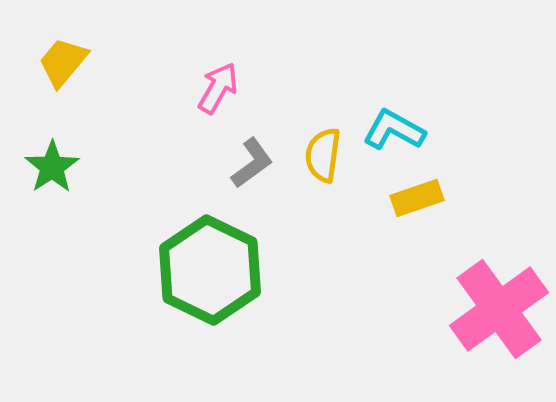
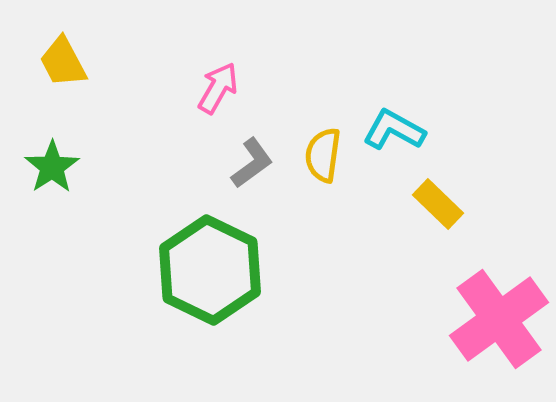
yellow trapezoid: rotated 68 degrees counterclockwise
yellow rectangle: moved 21 px right, 6 px down; rotated 63 degrees clockwise
pink cross: moved 10 px down
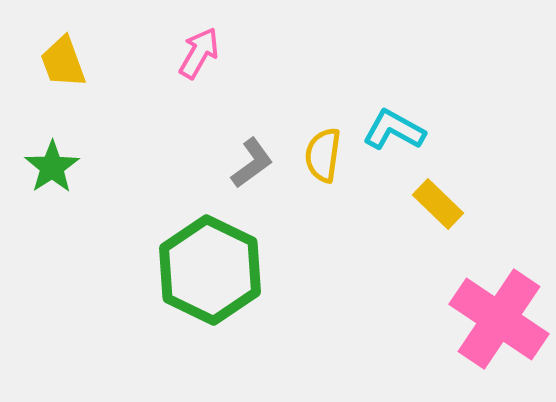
yellow trapezoid: rotated 8 degrees clockwise
pink arrow: moved 19 px left, 35 px up
pink cross: rotated 20 degrees counterclockwise
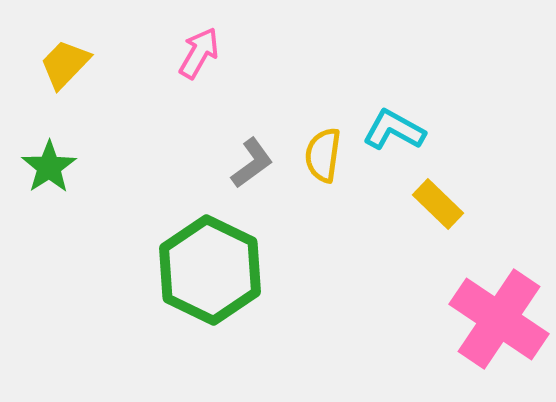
yellow trapezoid: moved 2 px right, 2 px down; rotated 64 degrees clockwise
green star: moved 3 px left
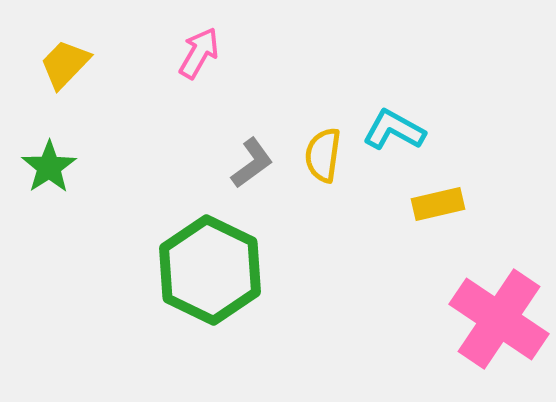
yellow rectangle: rotated 57 degrees counterclockwise
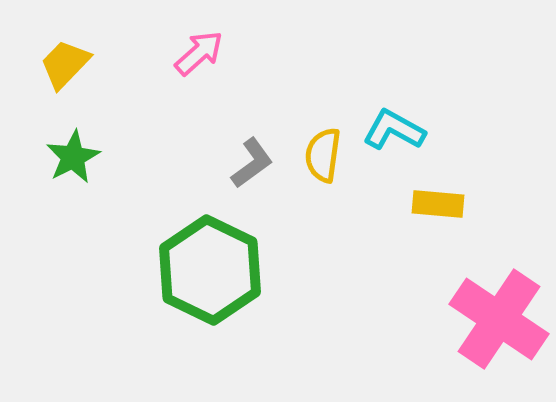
pink arrow: rotated 18 degrees clockwise
green star: moved 24 px right, 10 px up; rotated 6 degrees clockwise
yellow rectangle: rotated 18 degrees clockwise
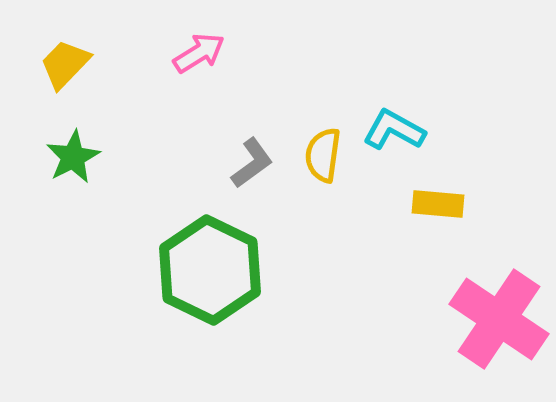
pink arrow: rotated 10 degrees clockwise
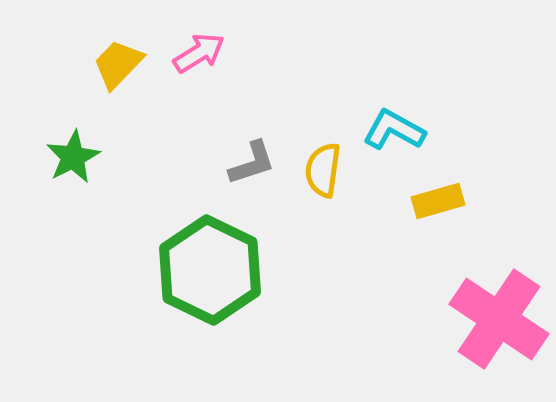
yellow trapezoid: moved 53 px right
yellow semicircle: moved 15 px down
gray L-shape: rotated 18 degrees clockwise
yellow rectangle: moved 3 px up; rotated 21 degrees counterclockwise
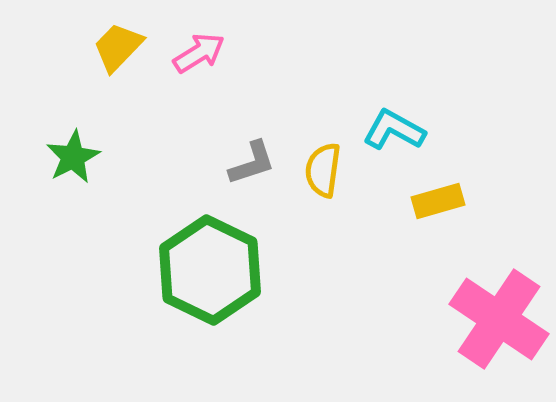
yellow trapezoid: moved 17 px up
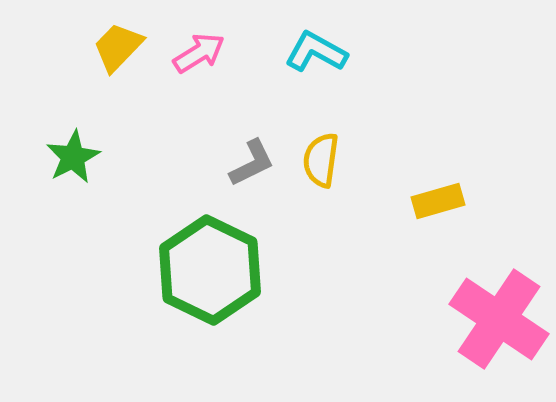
cyan L-shape: moved 78 px left, 78 px up
gray L-shape: rotated 8 degrees counterclockwise
yellow semicircle: moved 2 px left, 10 px up
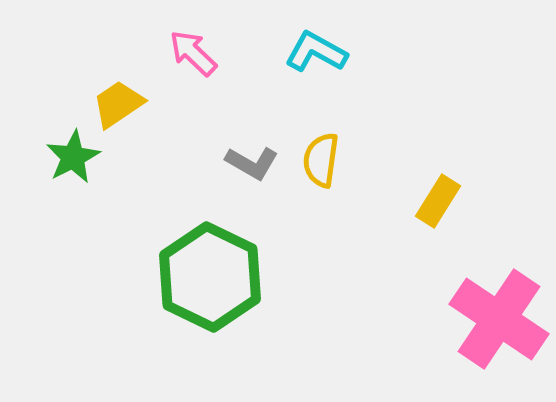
yellow trapezoid: moved 57 px down; rotated 12 degrees clockwise
pink arrow: moved 6 px left; rotated 104 degrees counterclockwise
gray L-shape: rotated 56 degrees clockwise
yellow rectangle: rotated 42 degrees counterclockwise
green hexagon: moved 7 px down
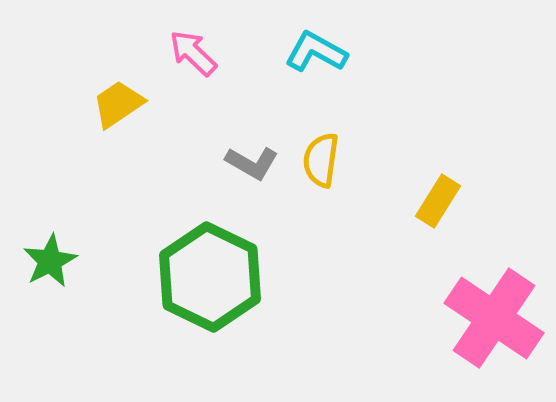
green star: moved 23 px left, 104 px down
pink cross: moved 5 px left, 1 px up
